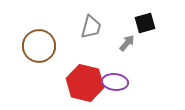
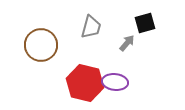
brown circle: moved 2 px right, 1 px up
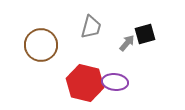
black square: moved 11 px down
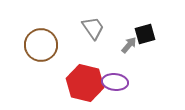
gray trapezoid: moved 2 px right, 1 px down; rotated 50 degrees counterclockwise
gray arrow: moved 2 px right, 2 px down
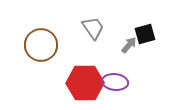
red hexagon: rotated 15 degrees counterclockwise
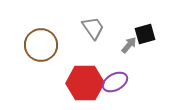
purple ellipse: rotated 35 degrees counterclockwise
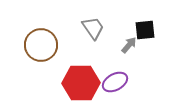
black square: moved 4 px up; rotated 10 degrees clockwise
red hexagon: moved 4 px left
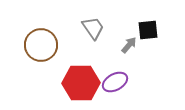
black square: moved 3 px right
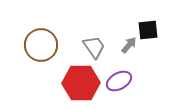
gray trapezoid: moved 1 px right, 19 px down
purple ellipse: moved 4 px right, 1 px up
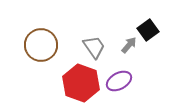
black square: rotated 30 degrees counterclockwise
red hexagon: rotated 21 degrees clockwise
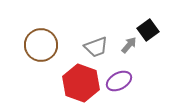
gray trapezoid: moved 2 px right; rotated 105 degrees clockwise
